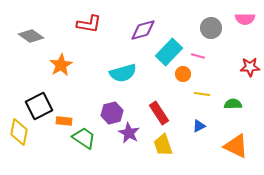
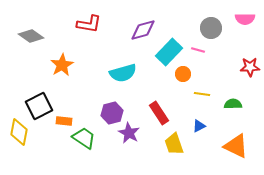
pink line: moved 6 px up
orange star: moved 1 px right
yellow trapezoid: moved 11 px right, 1 px up
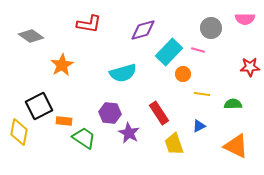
purple hexagon: moved 2 px left; rotated 20 degrees clockwise
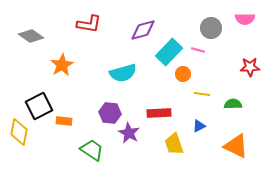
red rectangle: rotated 60 degrees counterclockwise
green trapezoid: moved 8 px right, 12 px down
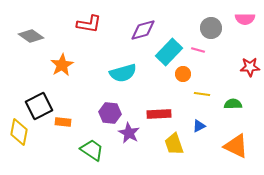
red rectangle: moved 1 px down
orange rectangle: moved 1 px left, 1 px down
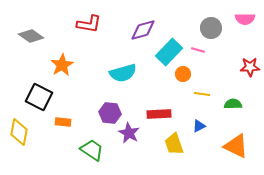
black square: moved 9 px up; rotated 36 degrees counterclockwise
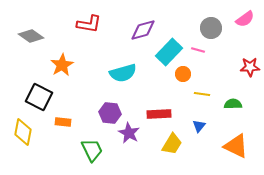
pink semicircle: rotated 36 degrees counterclockwise
blue triangle: rotated 24 degrees counterclockwise
yellow diamond: moved 4 px right
yellow trapezoid: moved 2 px left; rotated 130 degrees counterclockwise
green trapezoid: rotated 30 degrees clockwise
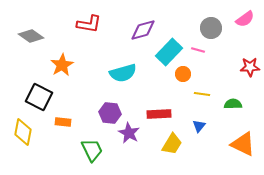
orange triangle: moved 7 px right, 2 px up
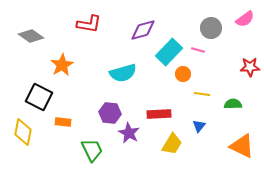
orange triangle: moved 1 px left, 2 px down
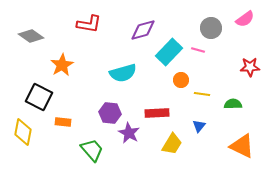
orange circle: moved 2 px left, 6 px down
red rectangle: moved 2 px left, 1 px up
green trapezoid: rotated 15 degrees counterclockwise
